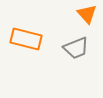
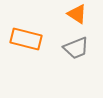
orange triangle: moved 10 px left; rotated 15 degrees counterclockwise
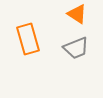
orange rectangle: moved 2 px right; rotated 60 degrees clockwise
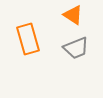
orange triangle: moved 4 px left, 1 px down
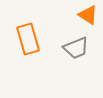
orange triangle: moved 15 px right
